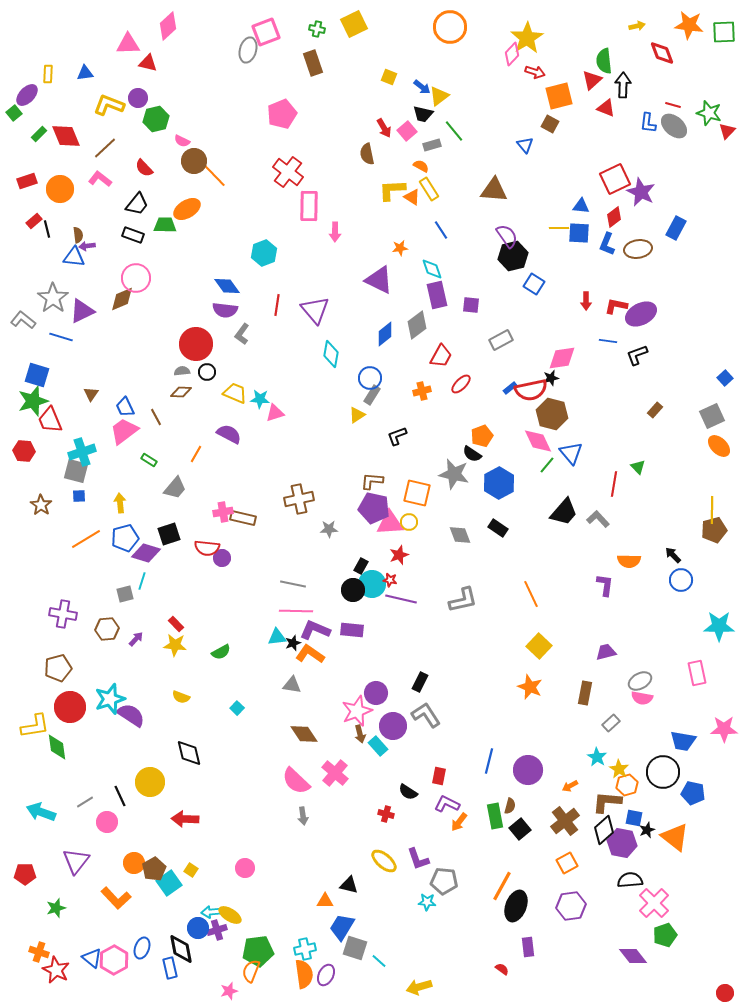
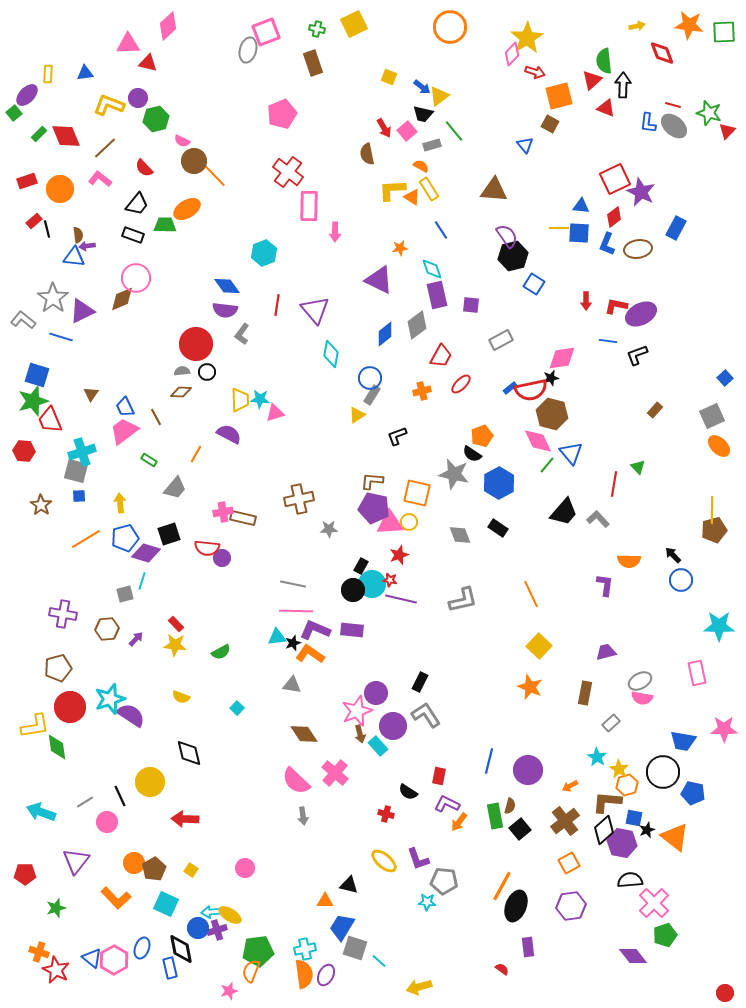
yellow trapezoid at (235, 393): moved 5 px right, 7 px down; rotated 65 degrees clockwise
orange square at (567, 863): moved 2 px right
cyan square at (169, 883): moved 3 px left, 21 px down; rotated 30 degrees counterclockwise
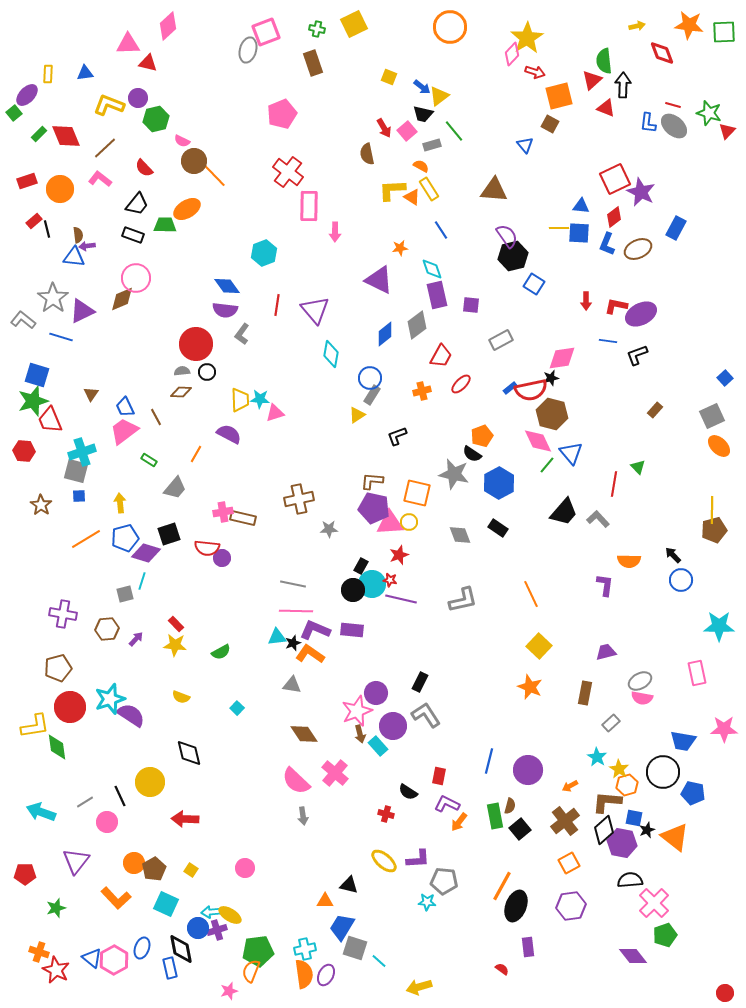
brown ellipse at (638, 249): rotated 16 degrees counterclockwise
purple L-shape at (418, 859): rotated 75 degrees counterclockwise
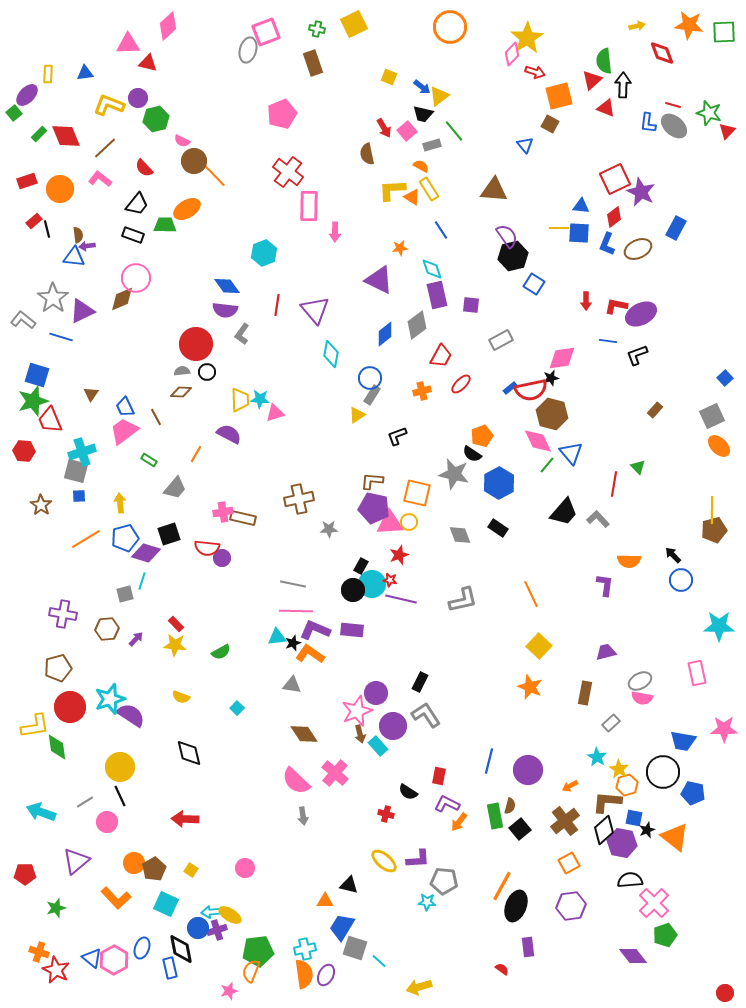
yellow circle at (150, 782): moved 30 px left, 15 px up
purple triangle at (76, 861): rotated 12 degrees clockwise
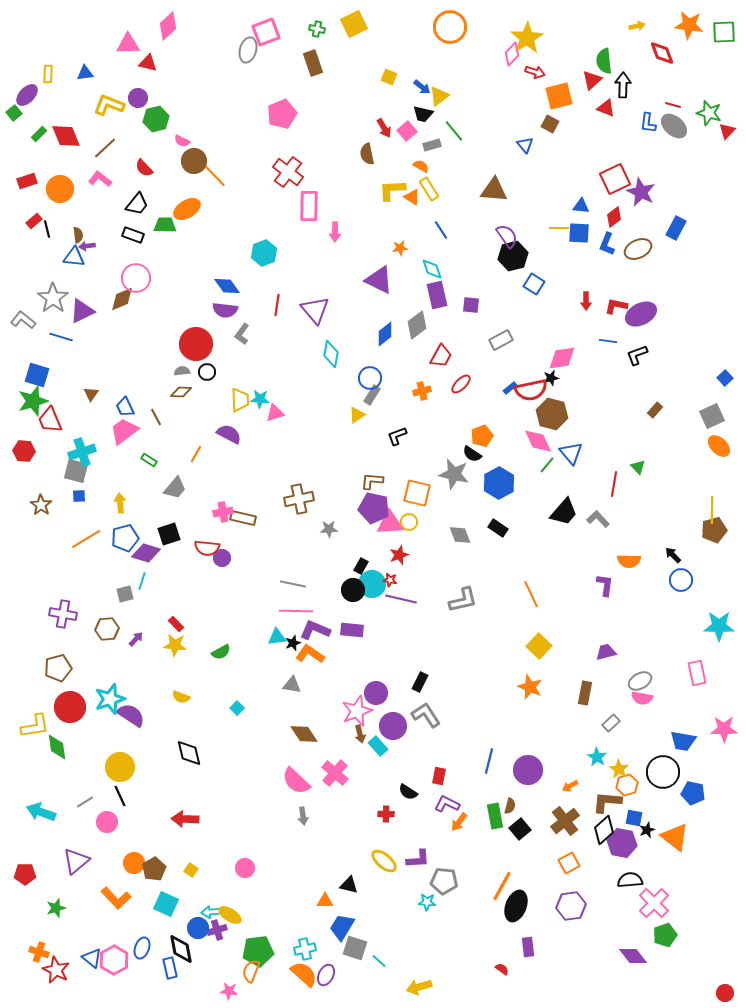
red cross at (386, 814): rotated 14 degrees counterclockwise
orange semicircle at (304, 974): rotated 40 degrees counterclockwise
pink star at (229, 991): rotated 24 degrees clockwise
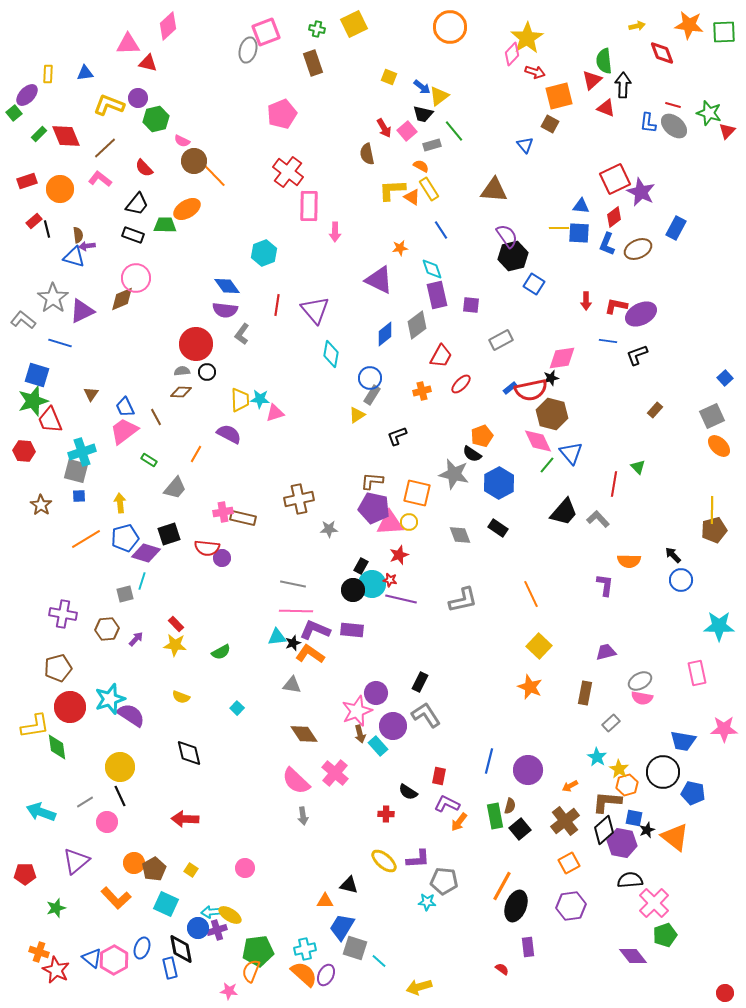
blue triangle at (74, 257): rotated 10 degrees clockwise
blue line at (61, 337): moved 1 px left, 6 px down
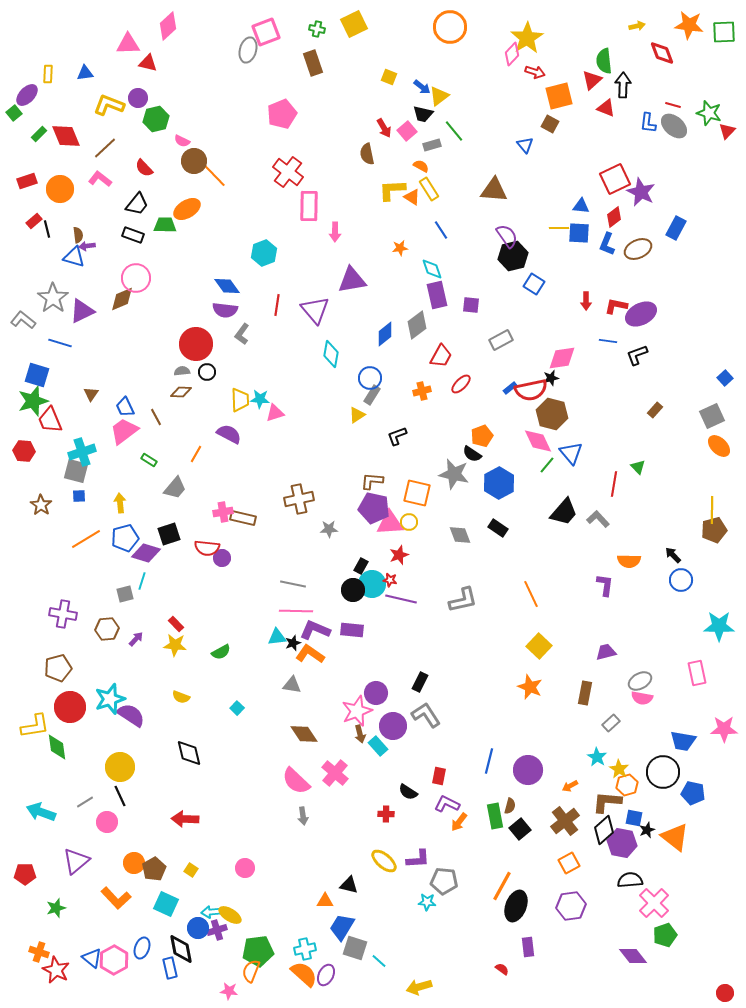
purple triangle at (379, 280): moved 27 px left; rotated 36 degrees counterclockwise
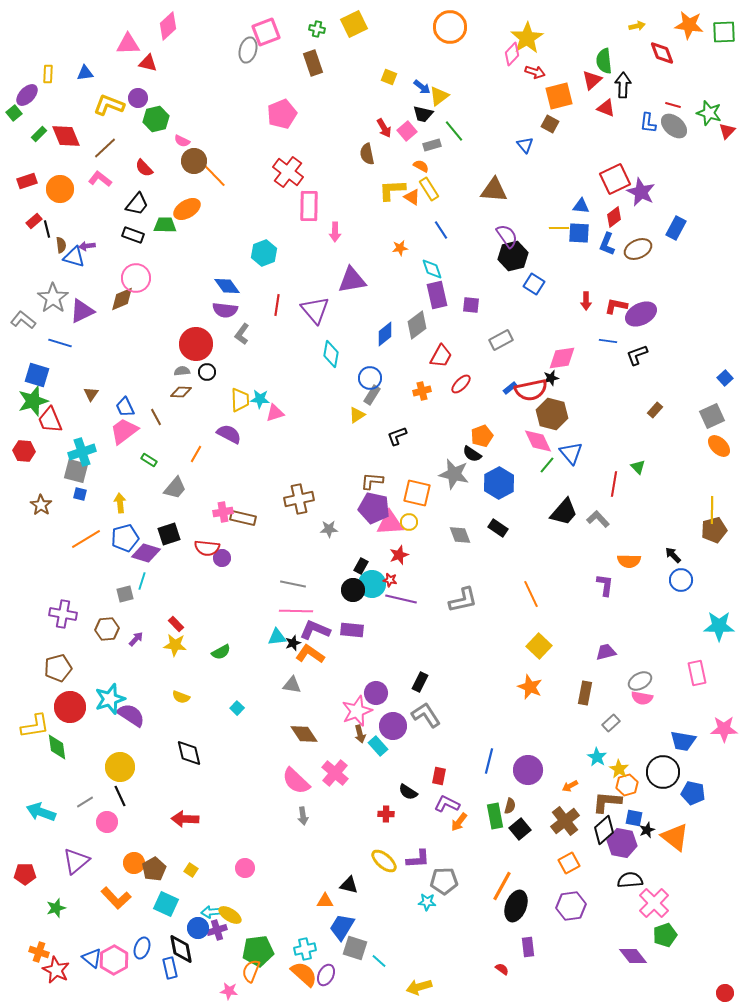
brown semicircle at (78, 235): moved 17 px left, 10 px down
blue square at (79, 496): moved 1 px right, 2 px up; rotated 16 degrees clockwise
gray pentagon at (444, 881): rotated 8 degrees counterclockwise
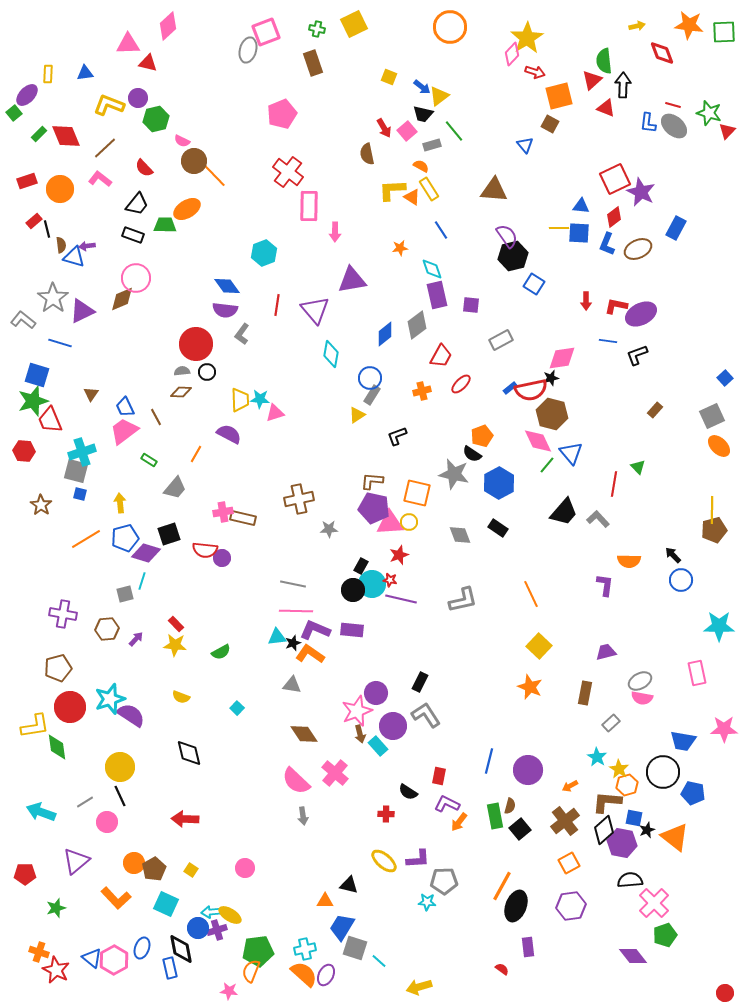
red semicircle at (207, 548): moved 2 px left, 2 px down
